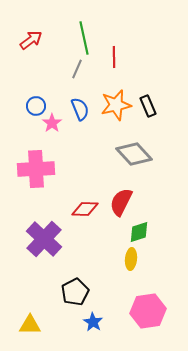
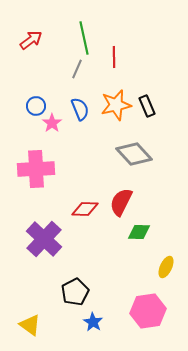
black rectangle: moved 1 px left
green diamond: rotated 20 degrees clockwise
yellow ellipse: moved 35 px right, 8 px down; rotated 20 degrees clockwise
yellow triangle: rotated 35 degrees clockwise
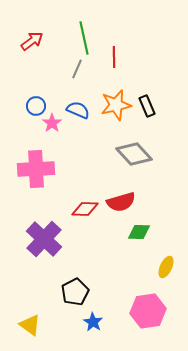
red arrow: moved 1 px right, 1 px down
blue semicircle: moved 2 px left, 1 px down; rotated 45 degrees counterclockwise
red semicircle: rotated 132 degrees counterclockwise
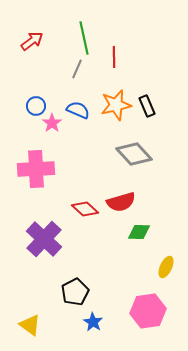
red diamond: rotated 40 degrees clockwise
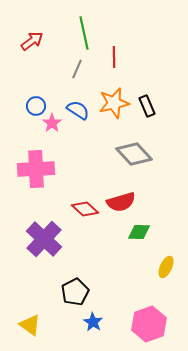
green line: moved 5 px up
orange star: moved 2 px left, 2 px up
blue semicircle: rotated 10 degrees clockwise
pink hexagon: moved 1 px right, 13 px down; rotated 12 degrees counterclockwise
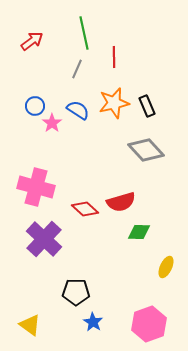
blue circle: moved 1 px left
gray diamond: moved 12 px right, 4 px up
pink cross: moved 18 px down; rotated 18 degrees clockwise
black pentagon: moved 1 px right; rotated 28 degrees clockwise
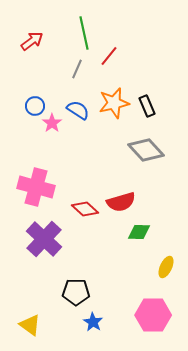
red line: moved 5 px left, 1 px up; rotated 40 degrees clockwise
pink hexagon: moved 4 px right, 9 px up; rotated 20 degrees clockwise
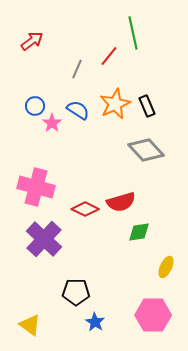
green line: moved 49 px right
orange star: moved 1 px right, 1 px down; rotated 12 degrees counterclockwise
red diamond: rotated 16 degrees counterclockwise
green diamond: rotated 10 degrees counterclockwise
blue star: moved 2 px right
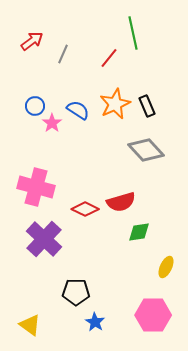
red line: moved 2 px down
gray line: moved 14 px left, 15 px up
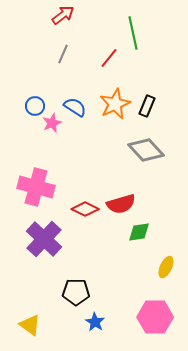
red arrow: moved 31 px right, 26 px up
black rectangle: rotated 45 degrees clockwise
blue semicircle: moved 3 px left, 3 px up
pink star: rotated 12 degrees clockwise
red semicircle: moved 2 px down
pink hexagon: moved 2 px right, 2 px down
